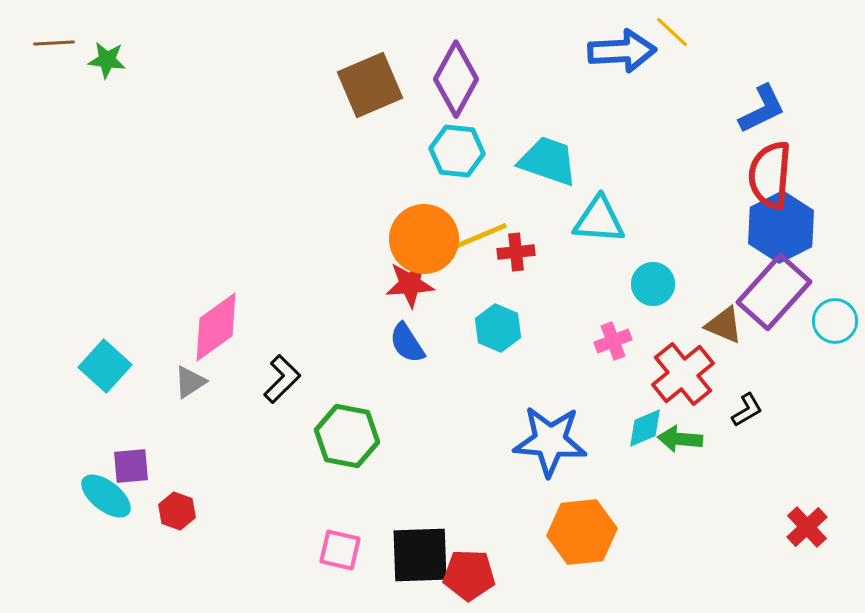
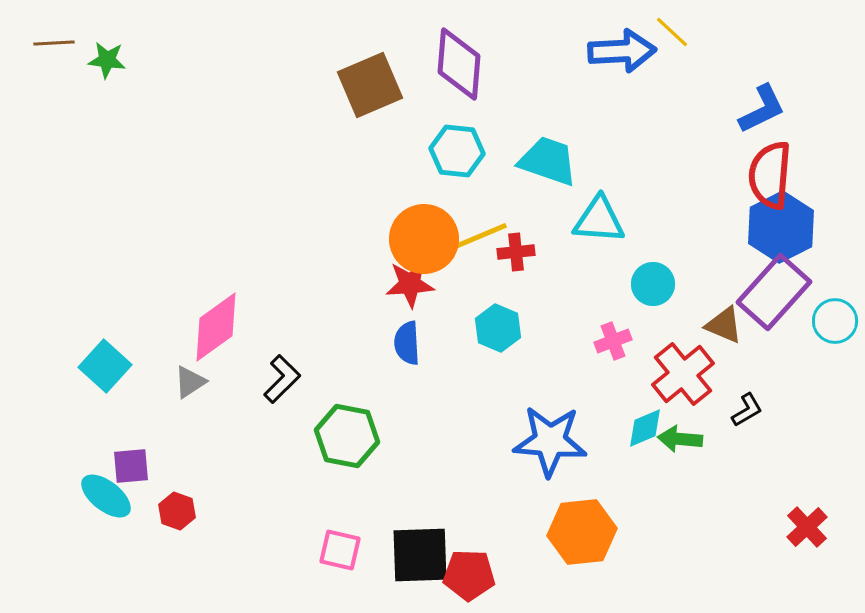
purple diamond at (456, 79): moved 3 px right, 15 px up; rotated 24 degrees counterclockwise
blue semicircle at (407, 343): rotated 30 degrees clockwise
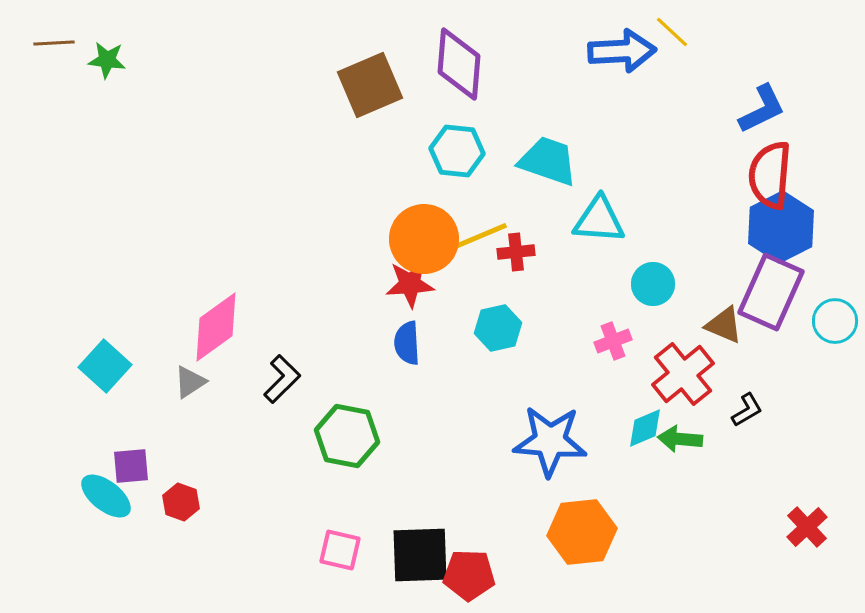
purple rectangle at (774, 292): moved 3 px left; rotated 18 degrees counterclockwise
cyan hexagon at (498, 328): rotated 24 degrees clockwise
red hexagon at (177, 511): moved 4 px right, 9 px up
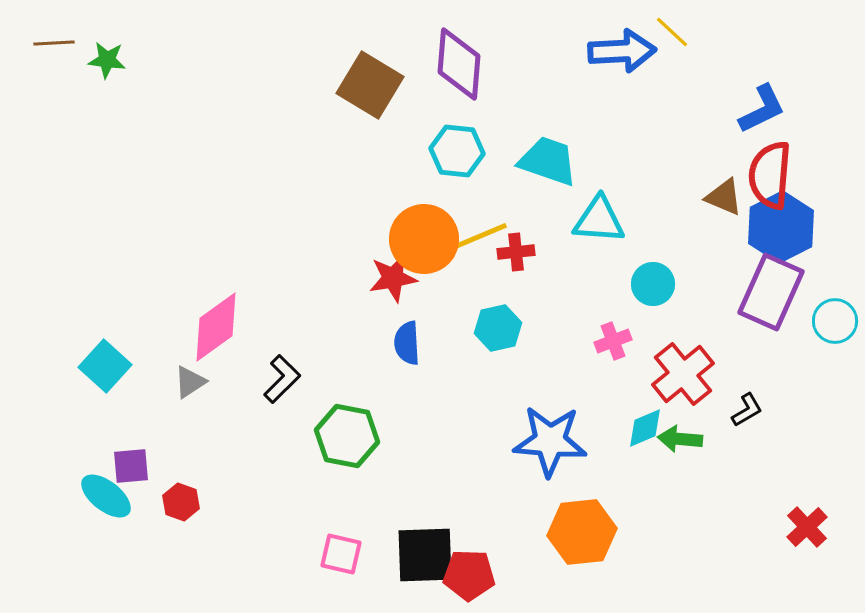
brown square at (370, 85): rotated 36 degrees counterclockwise
red star at (410, 284): moved 17 px left, 6 px up; rotated 6 degrees counterclockwise
brown triangle at (724, 325): moved 128 px up
pink square at (340, 550): moved 1 px right, 4 px down
black square at (420, 555): moved 5 px right
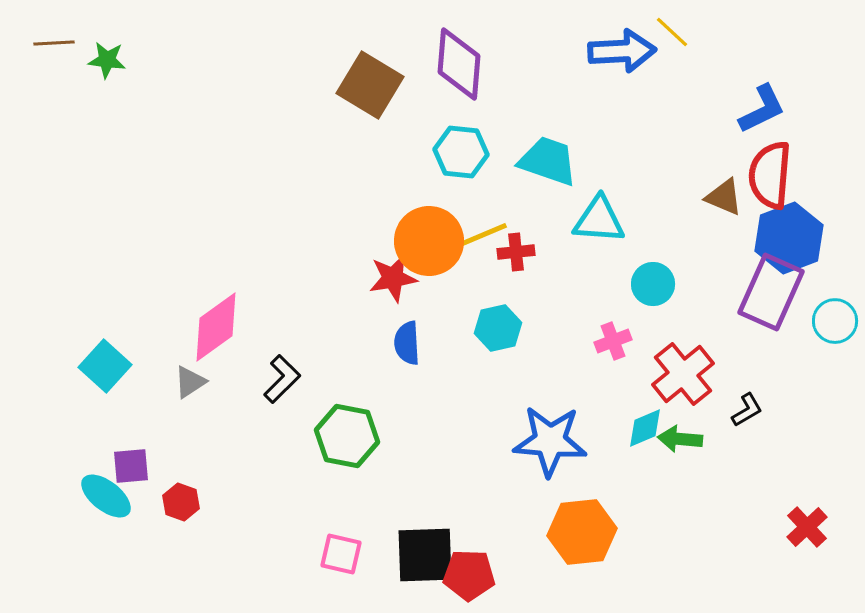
cyan hexagon at (457, 151): moved 4 px right, 1 px down
blue hexagon at (781, 227): moved 8 px right, 11 px down; rotated 6 degrees clockwise
orange circle at (424, 239): moved 5 px right, 2 px down
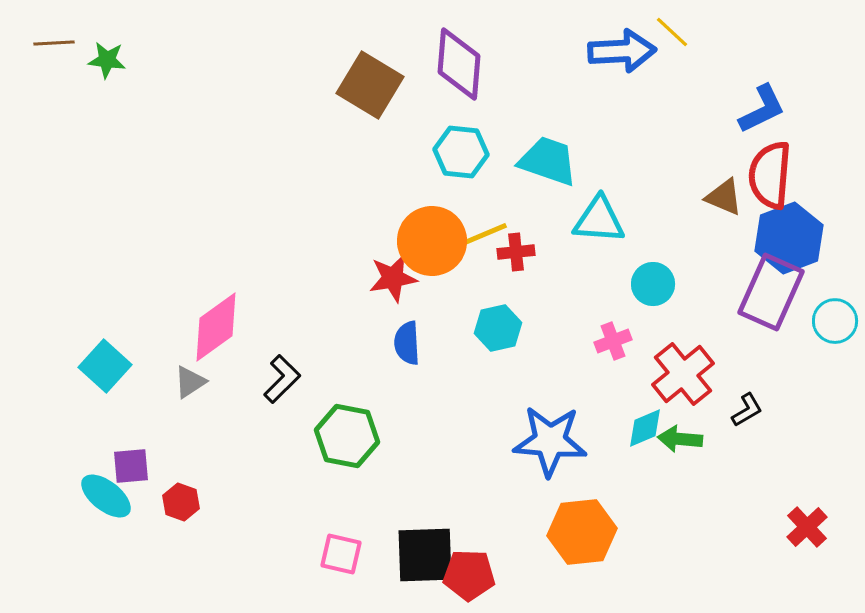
orange circle at (429, 241): moved 3 px right
